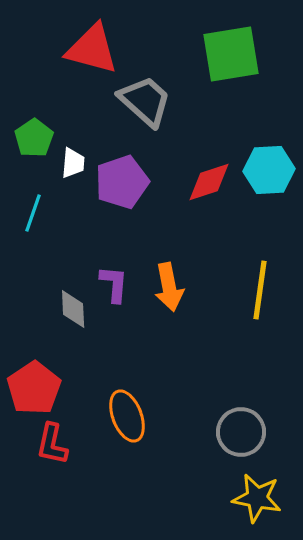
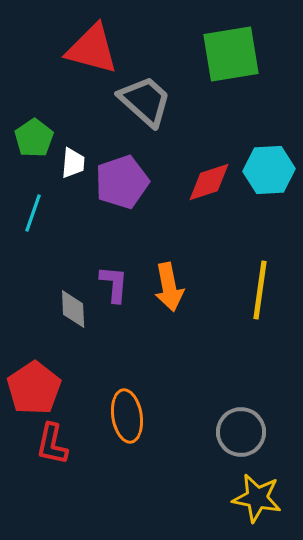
orange ellipse: rotated 12 degrees clockwise
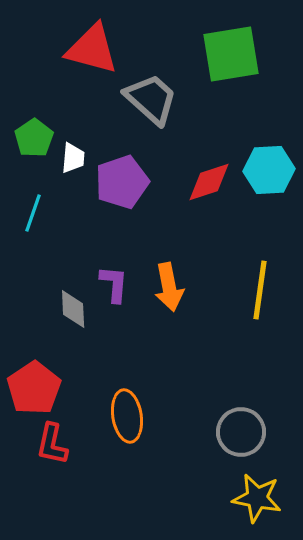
gray trapezoid: moved 6 px right, 2 px up
white trapezoid: moved 5 px up
